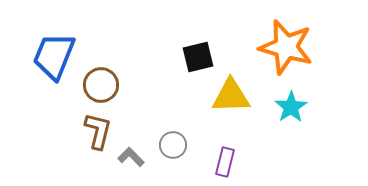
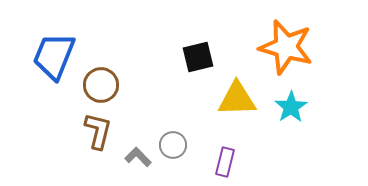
yellow triangle: moved 6 px right, 3 px down
gray L-shape: moved 7 px right
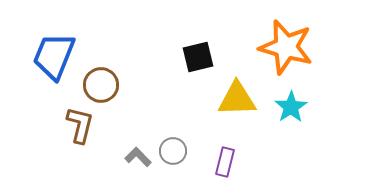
brown L-shape: moved 18 px left, 6 px up
gray circle: moved 6 px down
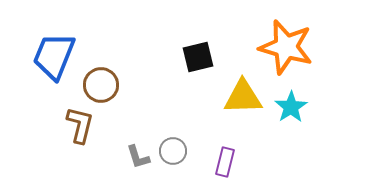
yellow triangle: moved 6 px right, 2 px up
gray L-shape: rotated 152 degrees counterclockwise
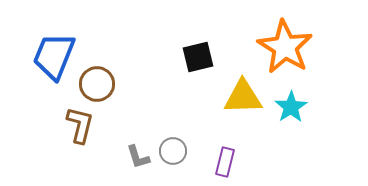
orange star: moved 1 px left; rotated 16 degrees clockwise
brown circle: moved 4 px left, 1 px up
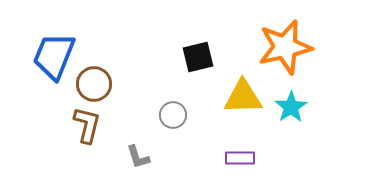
orange star: rotated 28 degrees clockwise
brown circle: moved 3 px left
brown L-shape: moved 7 px right
gray circle: moved 36 px up
purple rectangle: moved 15 px right, 4 px up; rotated 76 degrees clockwise
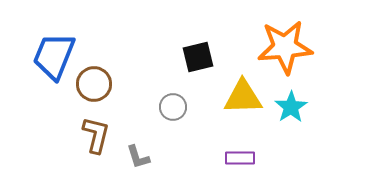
orange star: rotated 8 degrees clockwise
gray circle: moved 8 px up
brown L-shape: moved 9 px right, 10 px down
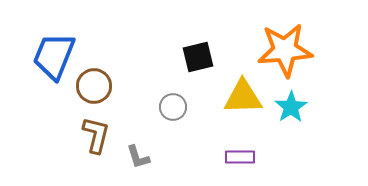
orange star: moved 3 px down
brown circle: moved 2 px down
purple rectangle: moved 1 px up
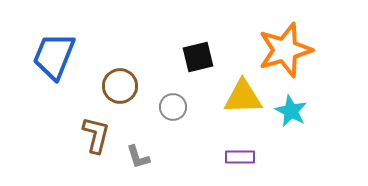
orange star: rotated 12 degrees counterclockwise
brown circle: moved 26 px right
cyan star: moved 4 px down; rotated 12 degrees counterclockwise
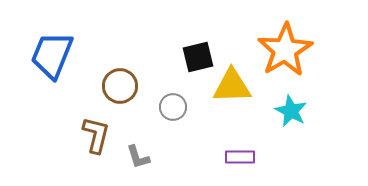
orange star: rotated 14 degrees counterclockwise
blue trapezoid: moved 2 px left, 1 px up
yellow triangle: moved 11 px left, 11 px up
